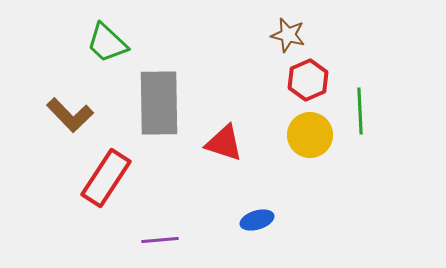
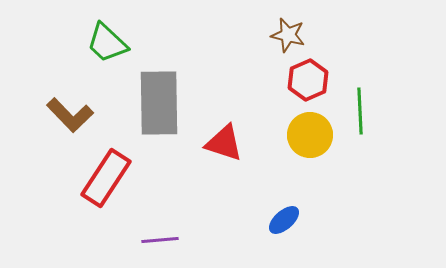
blue ellipse: moved 27 px right; rotated 24 degrees counterclockwise
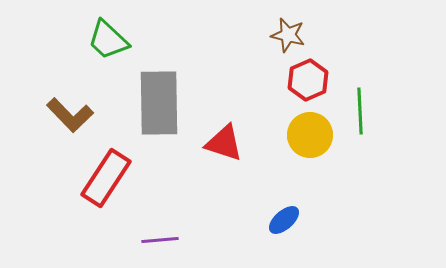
green trapezoid: moved 1 px right, 3 px up
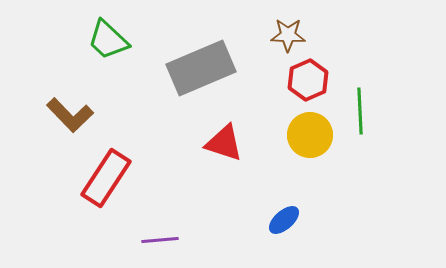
brown star: rotated 12 degrees counterclockwise
gray rectangle: moved 42 px right, 35 px up; rotated 68 degrees clockwise
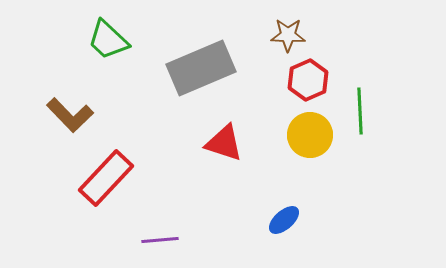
red rectangle: rotated 10 degrees clockwise
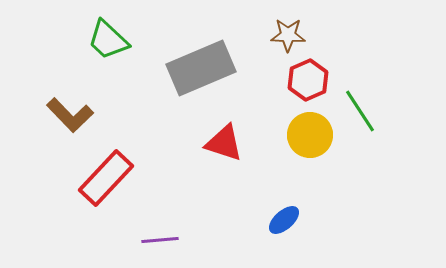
green line: rotated 30 degrees counterclockwise
